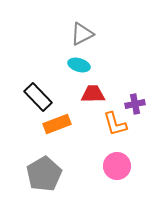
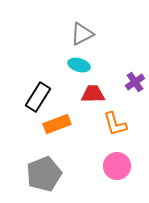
black rectangle: rotated 76 degrees clockwise
purple cross: moved 22 px up; rotated 24 degrees counterclockwise
gray pentagon: rotated 8 degrees clockwise
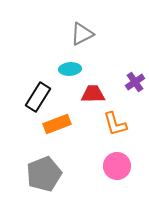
cyan ellipse: moved 9 px left, 4 px down; rotated 20 degrees counterclockwise
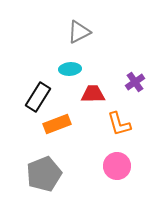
gray triangle: moved 3 px left, 2 px up
orange L-shape: moved 4 px right
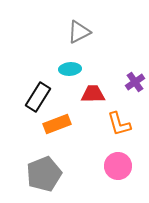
pink circle: moved 1 px right
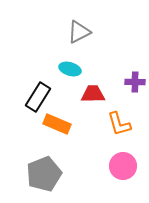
cyan ellipse: rotated 20 degrees clockwise
purple cross: rotated 36 degrees clockwise
orange rectangle: rotated 44 degrees clockwise
pink circle: moved 5 px right
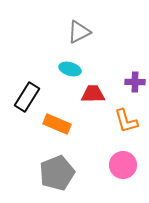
black rectangle: moved 11 px left
orange L-shape: moved 7 px right, 3 px up
pink circle: moved 1 px up
gray pentagon: moved 13 px right, 1 px up
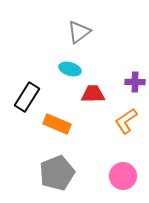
gray triangle: rotated 10 degrees counterclockwise
orange L-shape: rotated 72 degrees clockwise
pink circle: moved 11 px down
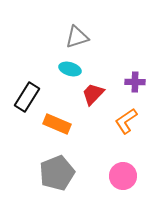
gray triangle: moved 2 px left, 5 px down; rotated 20 degrees clockwise
red trapezoid: rotated 45 degrees counterclockwise
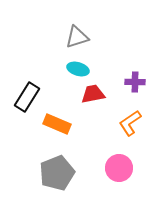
cyan ellipse: moved 8 px right
red trapezoid: rotated 35 degrees clockwise
orange L-shape: moved 4 px right, 2 px down
pink circle: moved 4 px left, 8 px up
